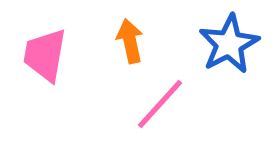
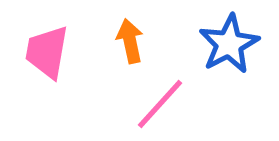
pink trapezoid: moved 2 px right, 3 px up
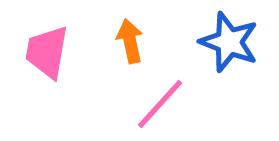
blue star: moved 2 px up; rotated 24 degrees counterclockwise
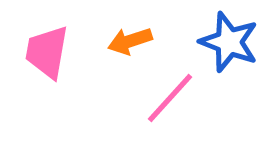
orange arrow: rotated 96 degrees counterclockwise
pink line: moved 10 px right, 6 px up
